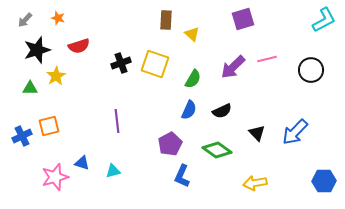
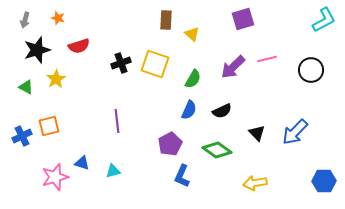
gray arrow: rotated 28 degrees counterclockwise
yellow star: moved 3 px down
green triangle: moved 4 px left, 1 px up; rotated 28 degrees clockwise
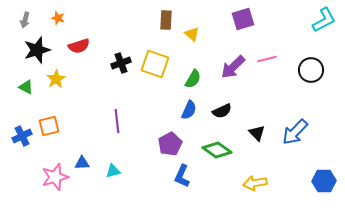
blue triangle: rotated 21 degrees counterclockwise
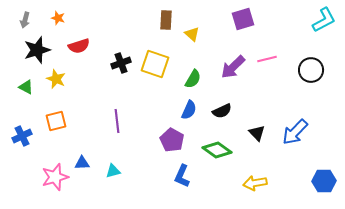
yellow star: rotated 18 degrees counterclockwise
orange square: moved 7 px right, 5 px up
purple pentagon: moved 2 px right, 4 px up; rotated 15 degrees counterclockwise
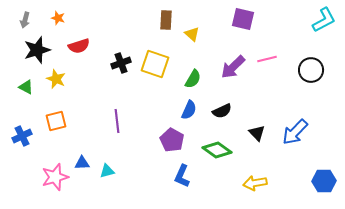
purple square: rotated 30 degrees clockwise
cyan triangle: moved 6 px left
